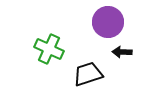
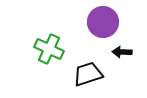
purple circle: moved 5 px left
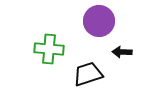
purple circle: moved 4 px left, 1 px up
green cross: rotated 20 degrees counterclockwise
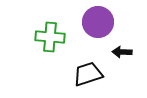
purple circle: moved 1 px left, 1 px down
green cross: moved 1 px right, 12 px up
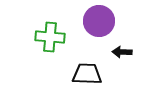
purple circle: moved 1 px right, 1 px up
black trapezoid: moved 1 px left; rotated 20 degrees clockwise
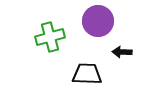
purple circle: moved 1 px left
green cross: rotated 20 degrees counterclockwise
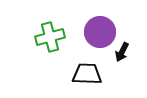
purple circle: moved 2 px right, 11 px down
black arrow: rotated 66 degrees counterclockwise
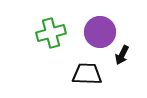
green cross: moved 1 px right, 4 px up
black arrow: moved 3 px down
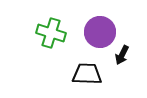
green cross: rotated 32 degrees clockwise
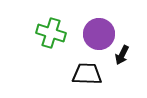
purple circle: moved 1 px left, 2 px down
